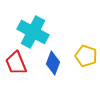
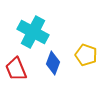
yellow pentagon: moved 1 px up
red trapezoid: moved 6 px down
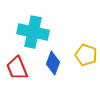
cyan cross: rotated 16 degrees counterclockwise
red trapezoid: moved 1 px right, 1 px up
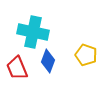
blue diamond: moved 5 px left, 2 px up
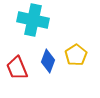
cyan cross: moved 12 px up
yellow pentagon: moved 10 px left; rotated 20 degrees clockwise
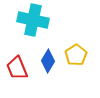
blue diamond: rotated 10 degrees clockwise
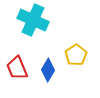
cyan cross: rotated 12 degrees clockwise
blue diamond: moved 9 px down
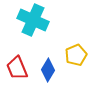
yellow pentagon: rotated 10 degrees clockwise
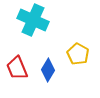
yellow pentagon: moved 2 px right, 1 px up; rotated 20 degrees counterclockwise
